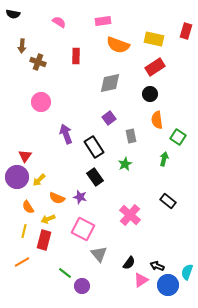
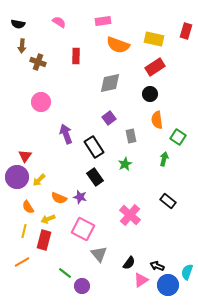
black semicircle at (13, 14): moved 5 px right, 10 px down
orange semicircle at (57, 198): moved 2 px right
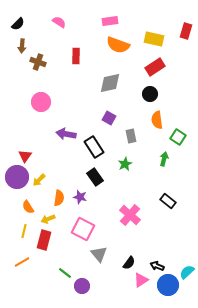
pink rectangle at (103, 21): moved 7 px right
black semicircle at (18, 24): rotated 56 degrees counterclockwise
purple square at (109, 118): rotated 24 degrees counterclockwise
purple arrow at (66, 134): rotated 60 degrees counterclockwise
orange semicircle at (59, 198): rotated 105 degrees counterclockwise
cyan semicircle at (187, 272): rotated 28 degrees clockwise
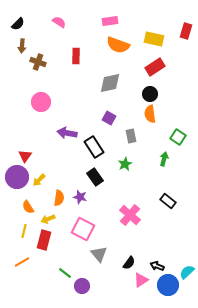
orange semicircle at (157, 120): moved 7 px left, 6 px up
purple arrow at (66, 134): moved 1 px right, 1 px up
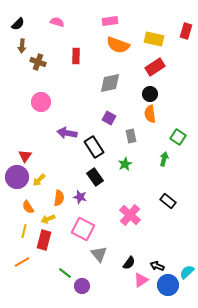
pink semicircle at (59, 22): moved 2 px left; rotated 16 degrees counterclockwise
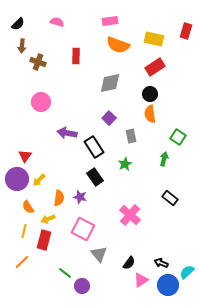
purple square at (109, 118): rotated 16 degrees clockwise
purple circle at (17, 177): moved 2 px down
black rectangle at (168, 201): moved 2 px right, 3 px up
orange line at (22, 262): rotated 14 degrees counterclockwise
black arrow at (157, 266): moved 4 px right, 3 px up
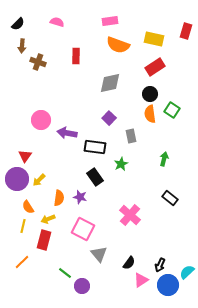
pink circle at (41, 102): moved 18 px down
green square at (178, 137): moved 6 px left, 27 px up
black rectangle at (94, 147): moved 1 px right; rotated 50 degrees counterclockwise
green star at (125, 164): moved 4 px left
yellow line at (24, 231): moved 1 px left, 5 px up
black arrow at (161, 263): moved 1 px left, 2 px down; rotated 88 degrees counterclockwise
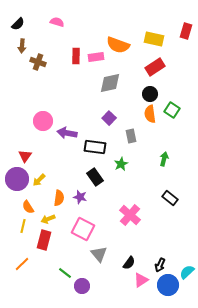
pink rectangle at (110, 21): moved 14 px left, 36 px down
pink circle at (41, 120): moved 2 px right, 1 px down
orange line at (22, 262): moved 2 px down
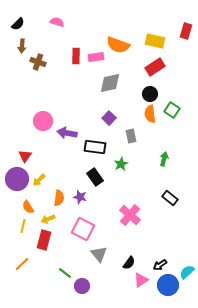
yellow rectangle at (154, 39): moved 1 px right, 2 px down
black arrow at (160, 265): rotated 32 degrees clockwise
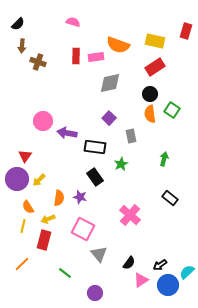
pink semicircle at (57, 22): moved 16 px right
purple circle at (82, 286): moved 13 px right, 7 px down
